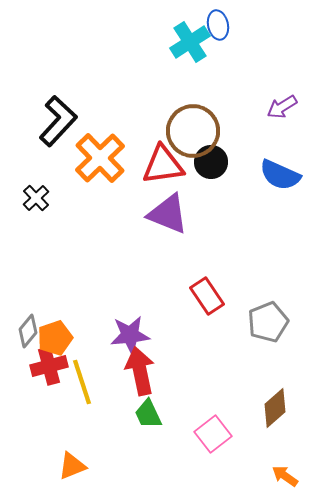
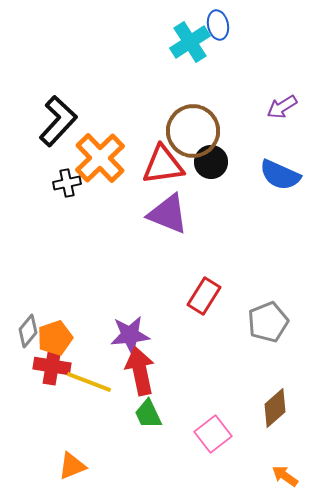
black cross: moved 31 px right, 15 px up; rotated 32 degrees clockwise
red rectangle: moved 3 px left; rotated 66 degrees clockwise
red cross: moved 3 px right; rotated 24 degrees clockwise
yellow line: moved 7 px right; rotated 51 degrees counterclockwise
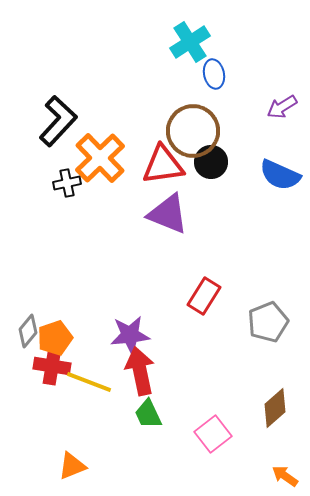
blue ellipse: moved 4 px left, 49 px down
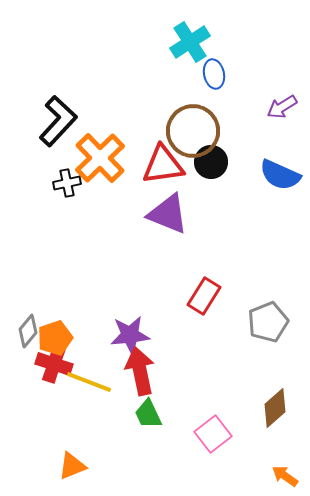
red cross: moved 2 px right, 2 px up; rotated 9 degrees clockwise
